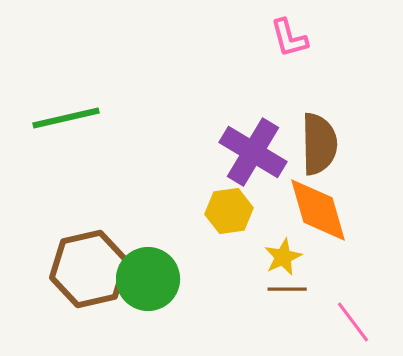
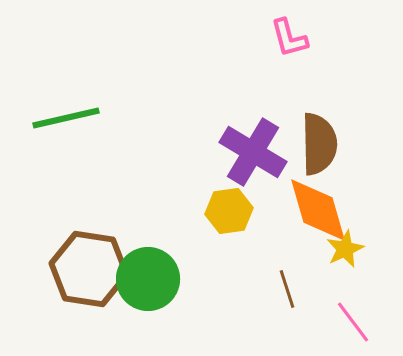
yellow star: moved 62 px right, 8 px up
brown hexagon: rotated 22 degrees clockwise
brown line: rotated 72 degrees clockwise
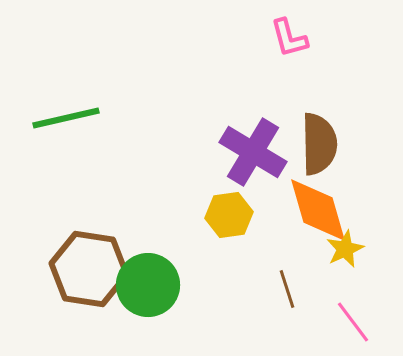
yellow hexagon: moved 4 px down
green circle: moved 6 px down
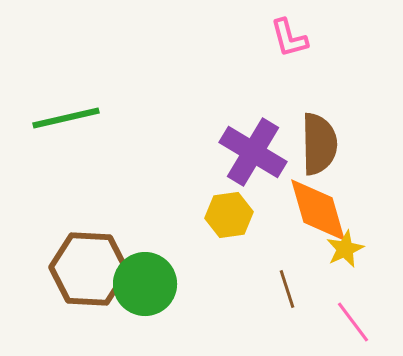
brown hexagon: rotated 6 degrees counterclockwise
green circle: moved 3 px left, 1 px up
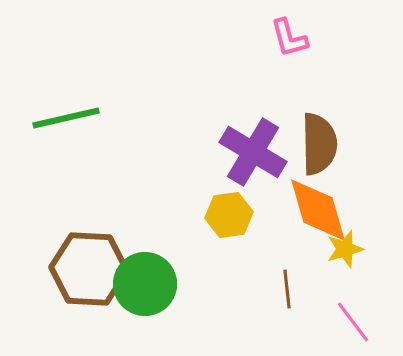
yellow star: rotated 9 degrees clockwise
brown line: rotated 12 degrees clockwise
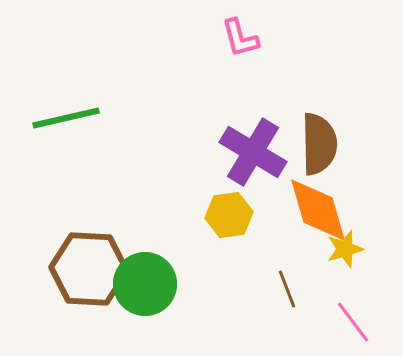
pink L-shape: moved 49 px left
brown line: rotated 15 degrees counterclockwise
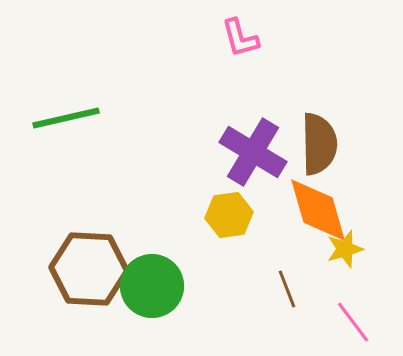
green circle: moved 7 px right, 2 px down
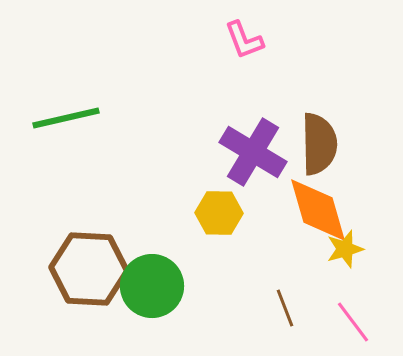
pink L-shape: moved 4 px right, 2 px down; rotated 6 degrees counterclockwise
yellow hexagon: moved 10 px left, 2 px up; rotated 9 degrees clockwise
brown line: moved 2 px left, 19 px down
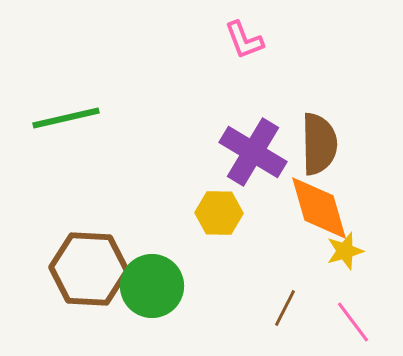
orange diamond: moved 1 px right, 2 px up
yellow star: moved 2 px down
brown line: rotated 48 degrees clockwise
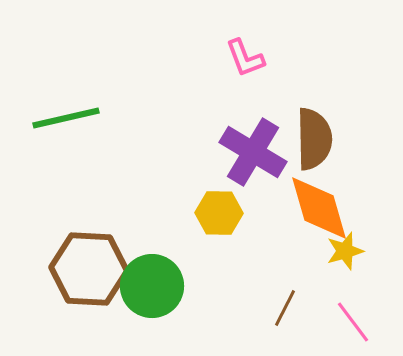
pink L-shape: moved 1 px right, 18 px down
brown semicircle: moved 5 px left, 5 px up
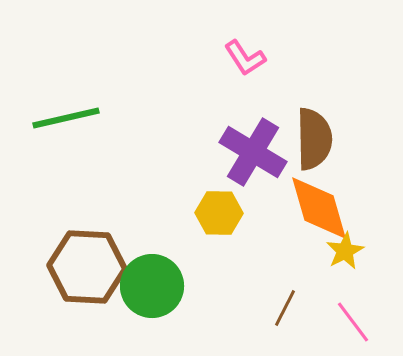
pink L-shape: rotated 12 degrees counterclockwise
yellow star: rotated 12 degrees counterclockwise
brown hexagon: moved 2 px left, 2 px up
